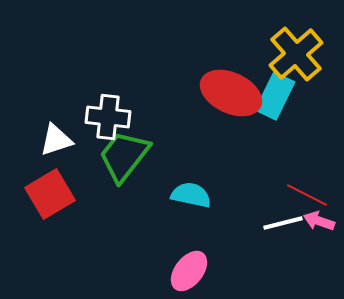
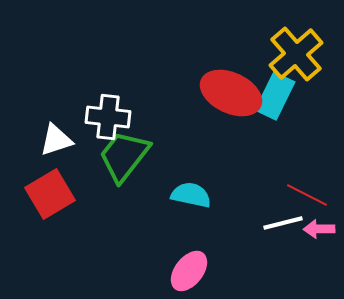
pink arrow: moved 8 px down; rotated 20 degrees counterclockwise
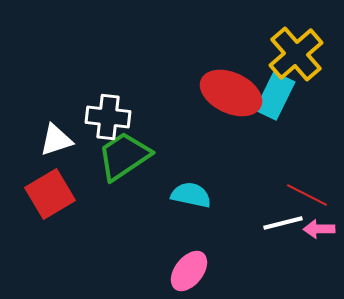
green trapezoid: rotated 18 degrees clockwise
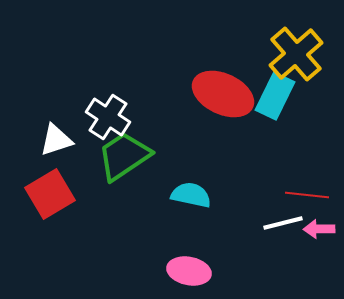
red ellipse: moved 8 px left, 1 px down
white cross: rotated 27 degrees clockwise
red line: rotated 21 degrees counterclockwise
pink ellipse: rotated 63 degrees clockwise
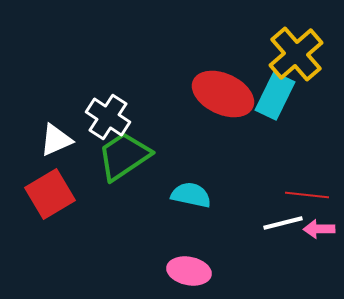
white triangle: rotated 6 degrees counterclockwise
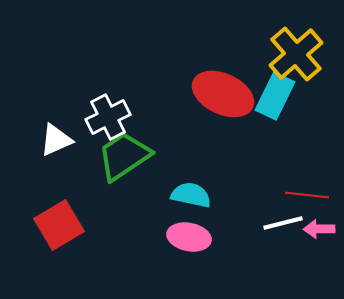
white cross: rotated 30 degrees clockwise
red square: moved 9 px right, 31 px down
pink ellipse: moved 34 px up
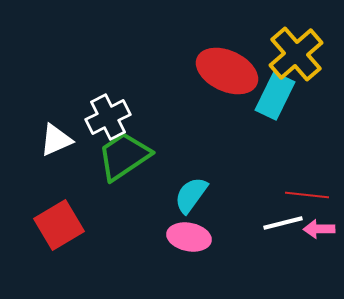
red ellipse: moved 4 px right, 23 px up
cyan semicircle: rotated 66 degrees counterclockwise
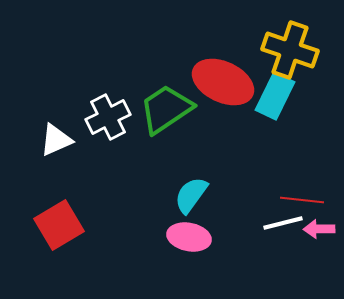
yellow cross: moved 6 px left, 4 px up; rotated 30 degrees counterclockwise
red ellipse: moved 4 px left, 11 px down
green trapezoid: moved 42 px right, 47 px up
red line: moved 5 px left, 5 px down
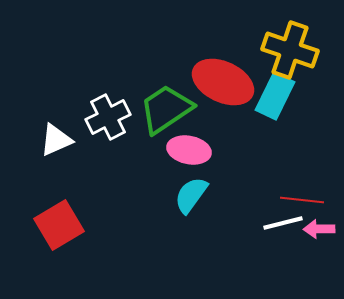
pink ellipse: moved 87 px up
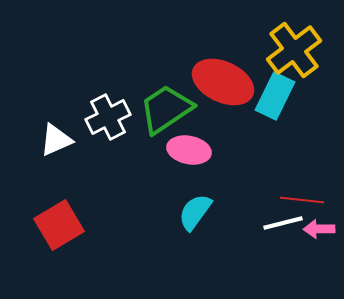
yellow cross: moved 4 px right; rotated 34 degrees clockwise
cyan semicircle: moved 4 px right, 17 px down
